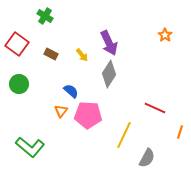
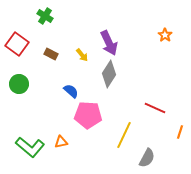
orange triangle: moved 31 px down; rotated 40 degrees clockwise
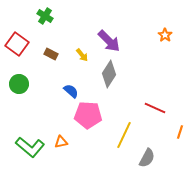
purple arrow: moved 2 px up; rotated 20 degrees counterclockwise
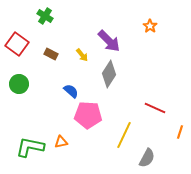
orange star: moved 15 px left, 9 px up
green L-shape: rotated 152 degrees clockwise
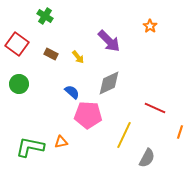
yellow arrow: moved 4 px left, 2 px down
gray diamond: moved 9 px down; rotated 32 degrees clockwise
blue semicircle: moved 1 px right, 1 px down
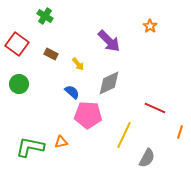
yellow arrow: moved 7 px down
